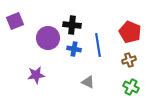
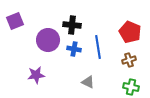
purple circle: moved 2 px down
blue line: moved 2 px down
green cross: rotated 14 degrees counterclockwise
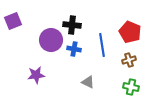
purple square: moved 2 px left
purple circle: moved 3 px right
blue line: moved 4 px right, 2 px up
